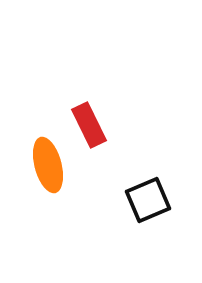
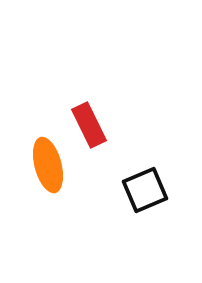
black square: moved 3 px left, 10 px up
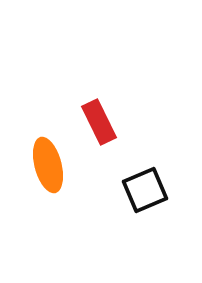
red rectangle: moved 10 px right, 3 px up
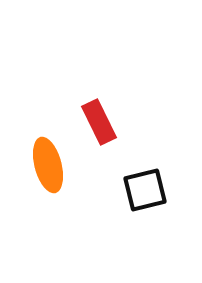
black square: rotated 9 degrees clockwise
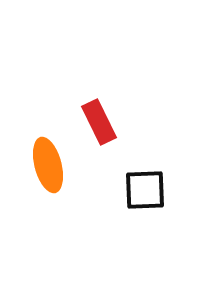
black square: rotated 12 degrees clockwise
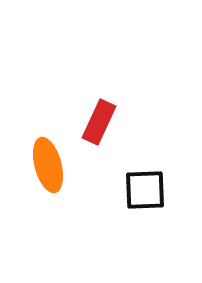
red rectangle: rotated 51 degrees clockwise
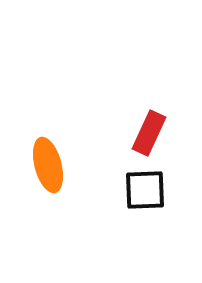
red rectangle: moved 50 px right, 11 px down
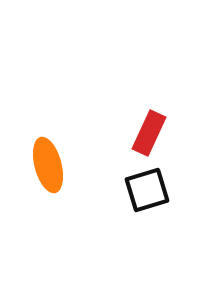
black square: moved 2 px right; rotated 15 degrees counterclockwise
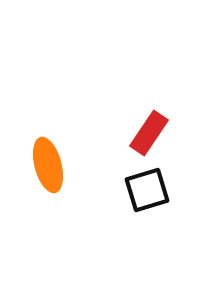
red rectangle: rotated 9 degrees clockwise
